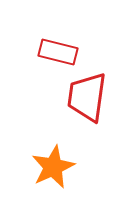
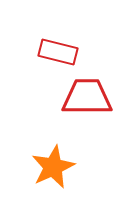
red trapezoid: rotated 82 degrees clockwise
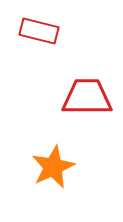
red rectangle: moved 19 px left, 21 px up
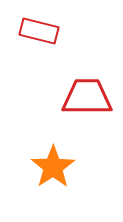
orange star: rotated 9 degrees counterclockwise
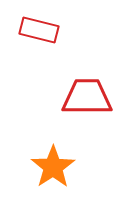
red rectangle: moved 1 px up
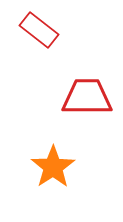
red rectangle: rotated 24 degrees clockwise
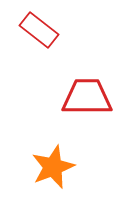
orange star: rotated 12 degrees clockwise
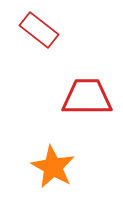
orange star: rotated 21 degrees counterclockwise
